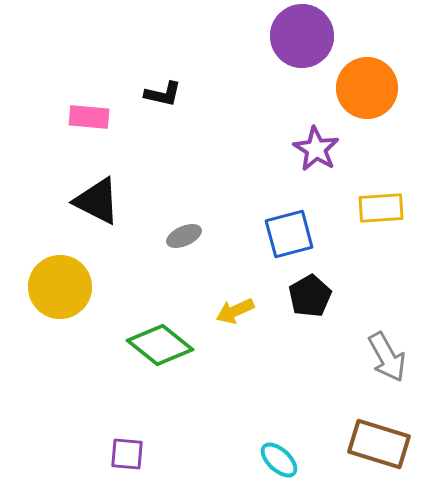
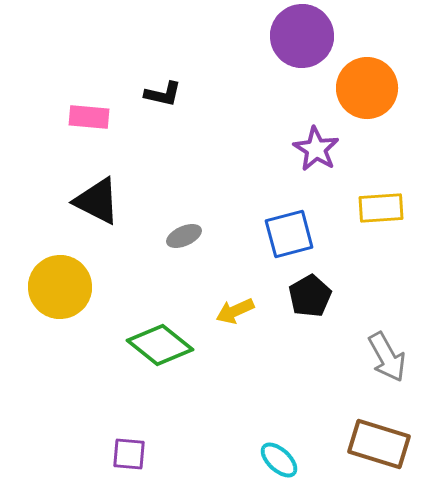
purple square: moved 2 px right
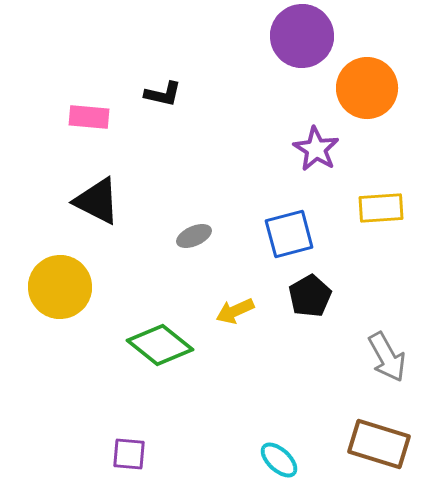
gray ellipse: moved 10 px right
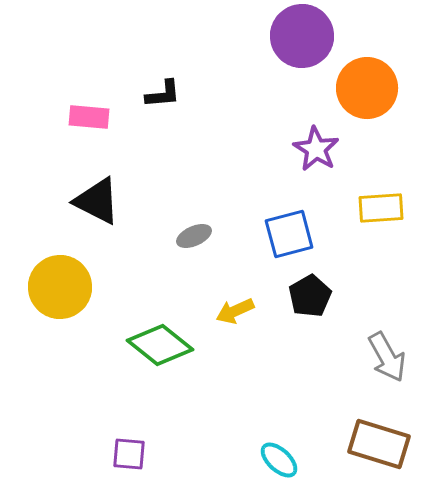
black L-shape: rotated 18 degrees counterclockwise
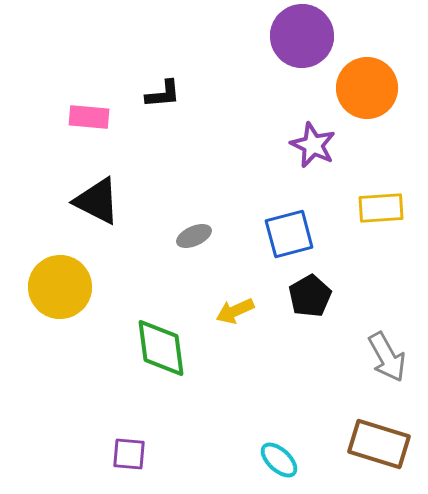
purple star: moved 3 px left, 4 px up; rotated 6 degrees counterclockwise
green diamond: moved 1 px right, 3 px down; rotated 44 degrees clockwise
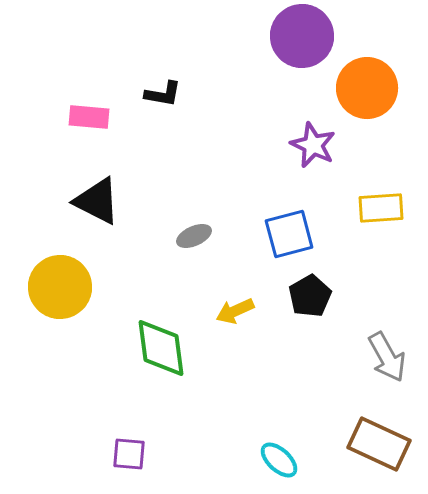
black L-shape: rotated 15 degrees clockwise
brown rectangle: rotated 8 degrees clockwise
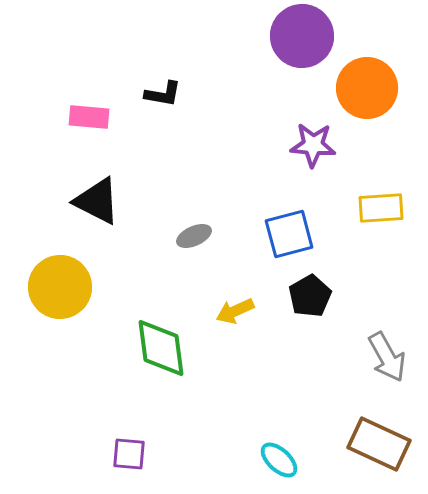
purple star: rotated 21 degrees counterclockwise
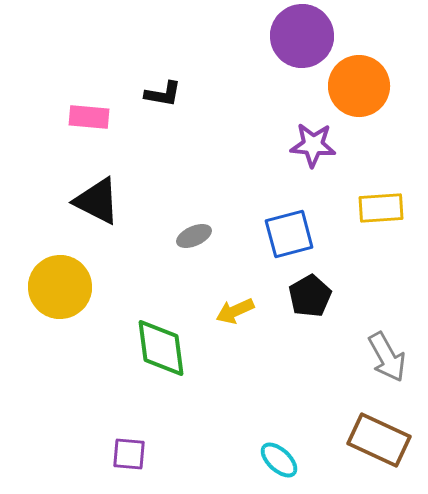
orange circle: moved 8 px left, 2 px up
brown rectangle: moved 4 px up
